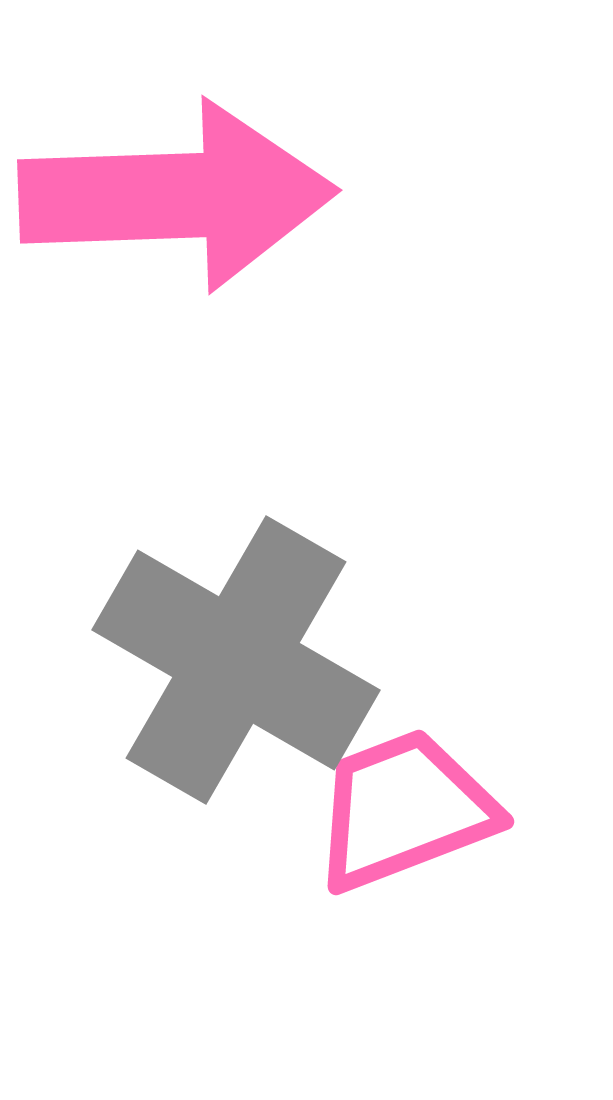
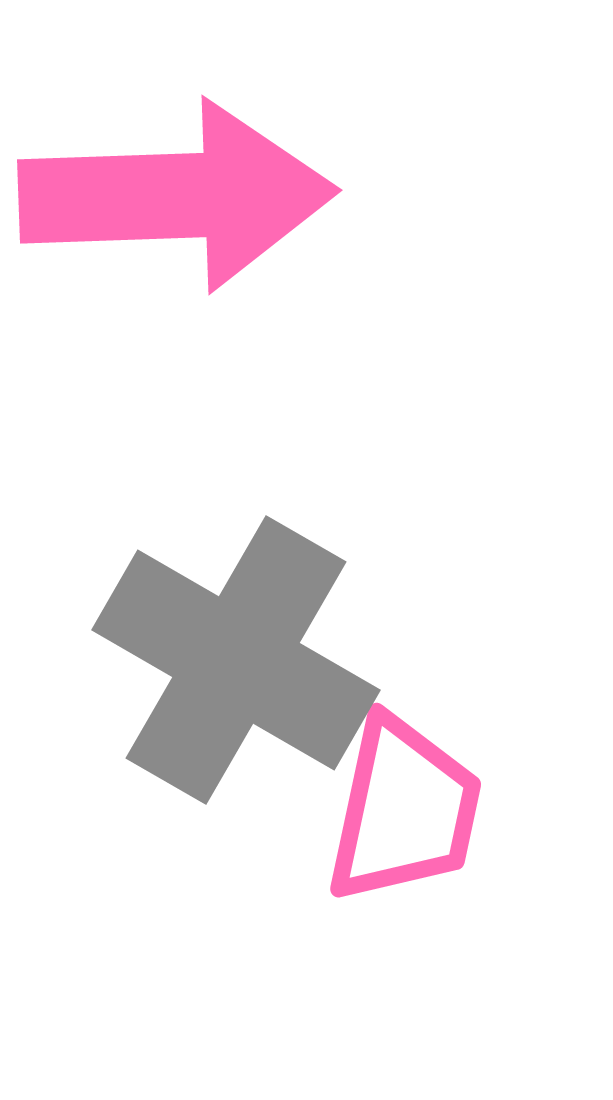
pink trapezoid: rotated 123 degrees clockwise
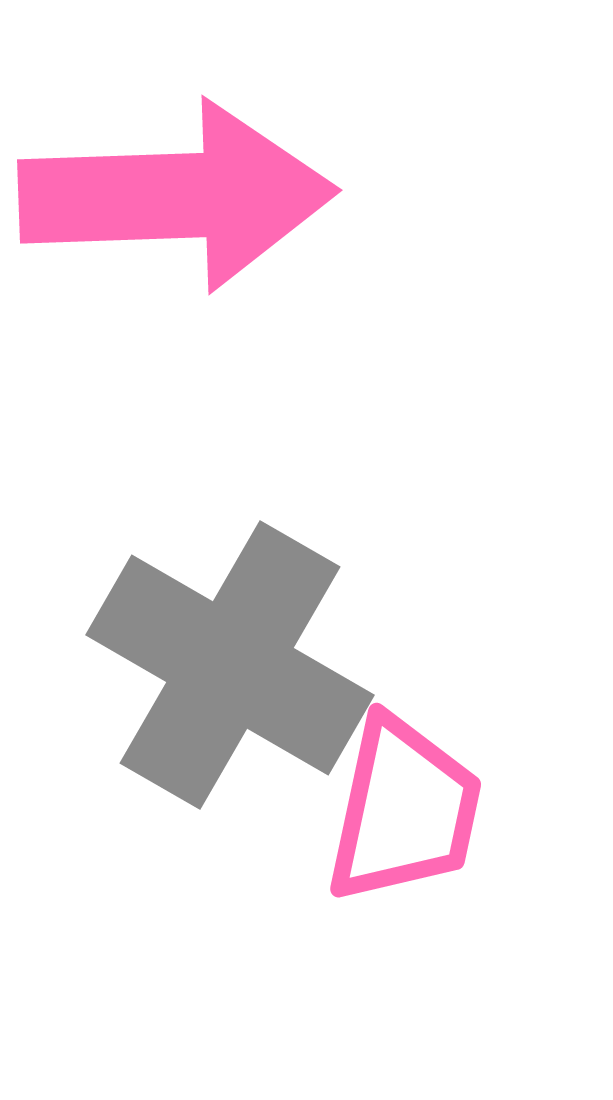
gray cross: moved 6 px left, 5 px down
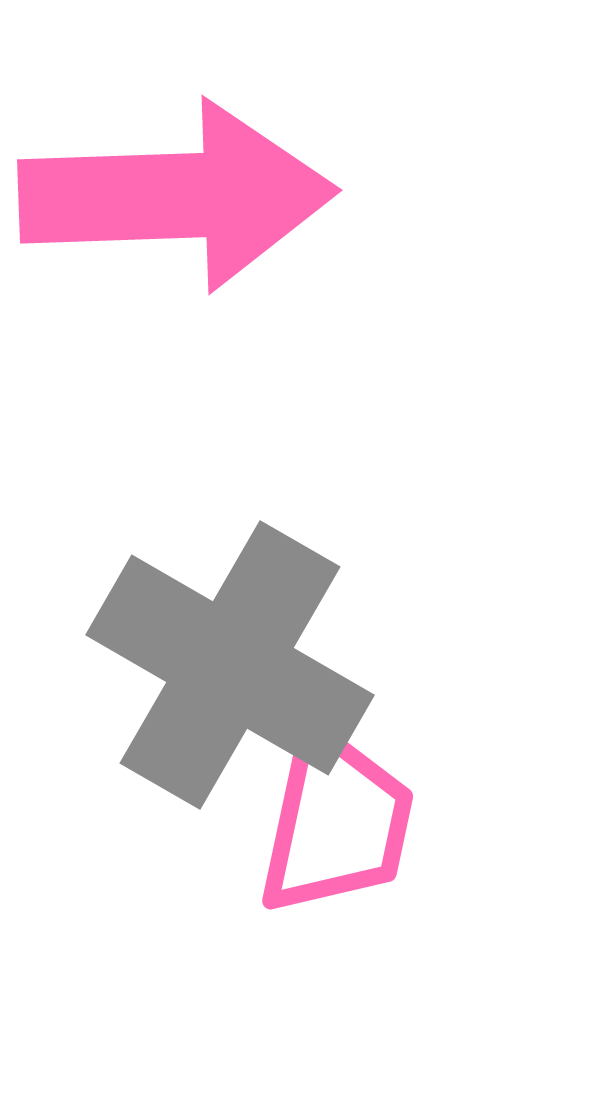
pink trapezoid: moved 68 px left, 12 px down
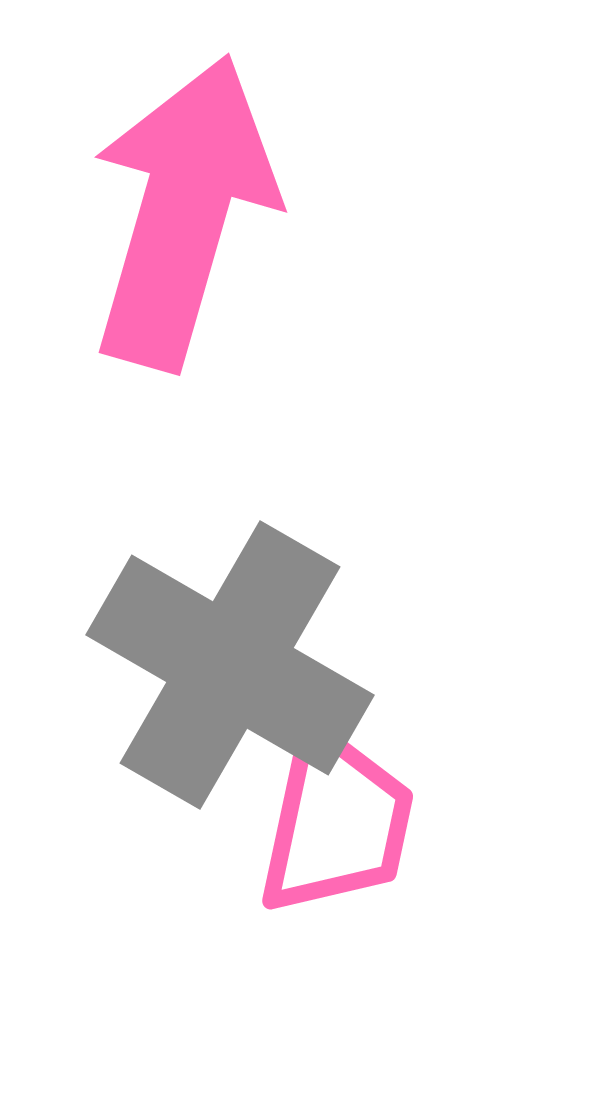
pink arrow: moved 6 px right, 16 px down; rotated 72 degrees counterclockwise
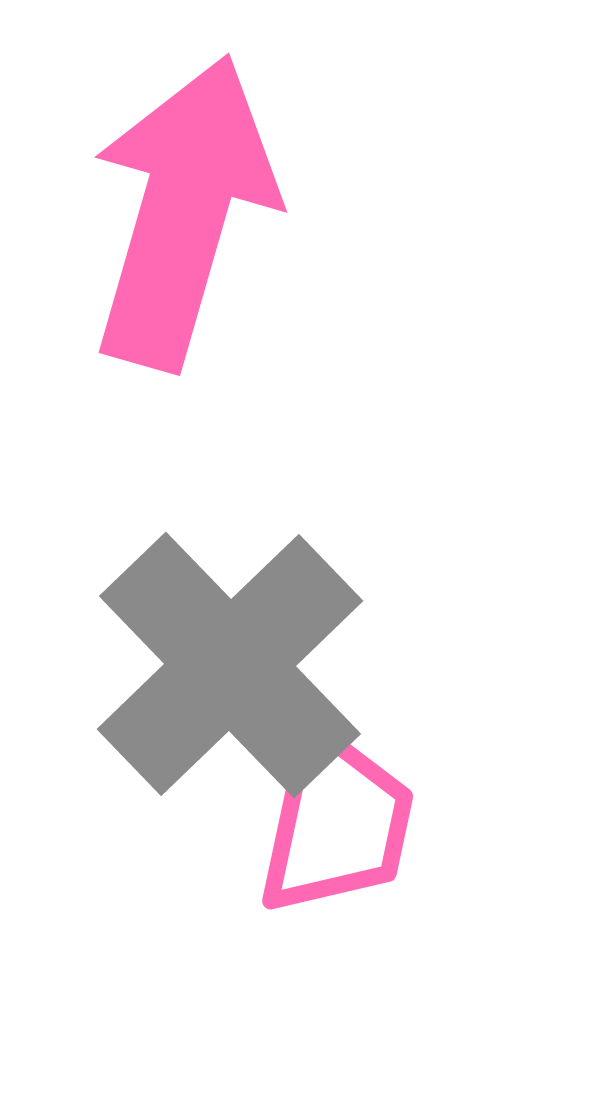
gray cross: rotated 16 degrees clockwise
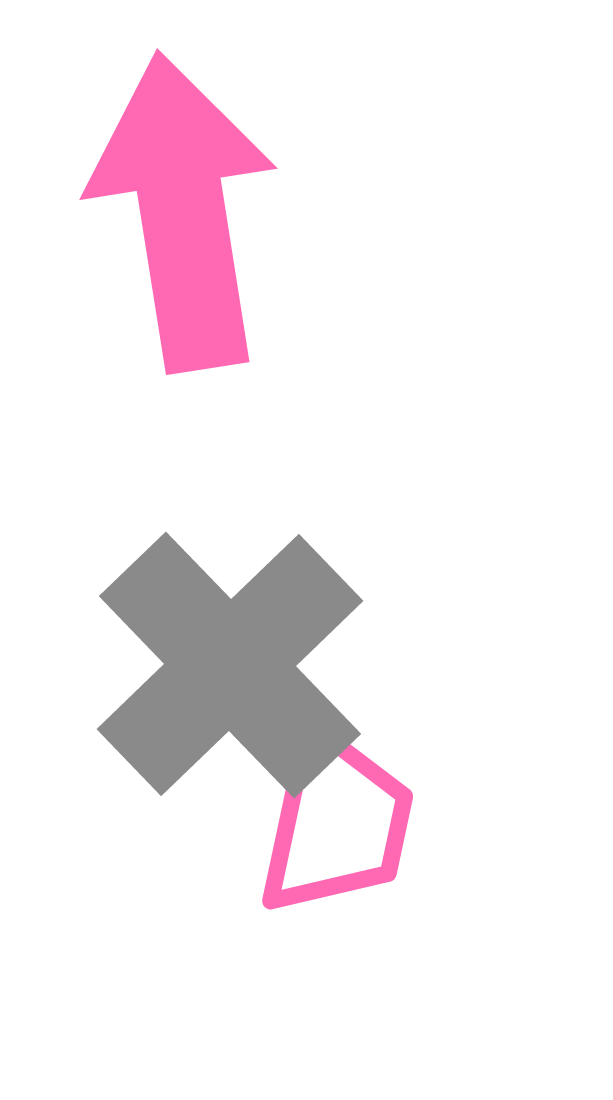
pink arrow: rotated 25 degrees counterclockwise
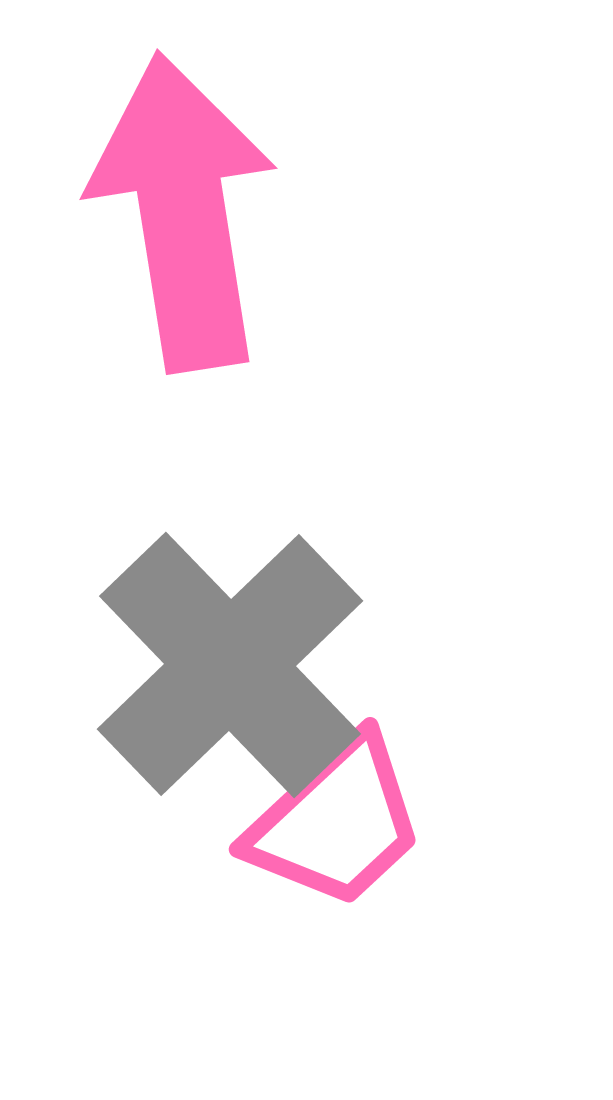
pink trapezoid: rotated 35 degrees clockwise
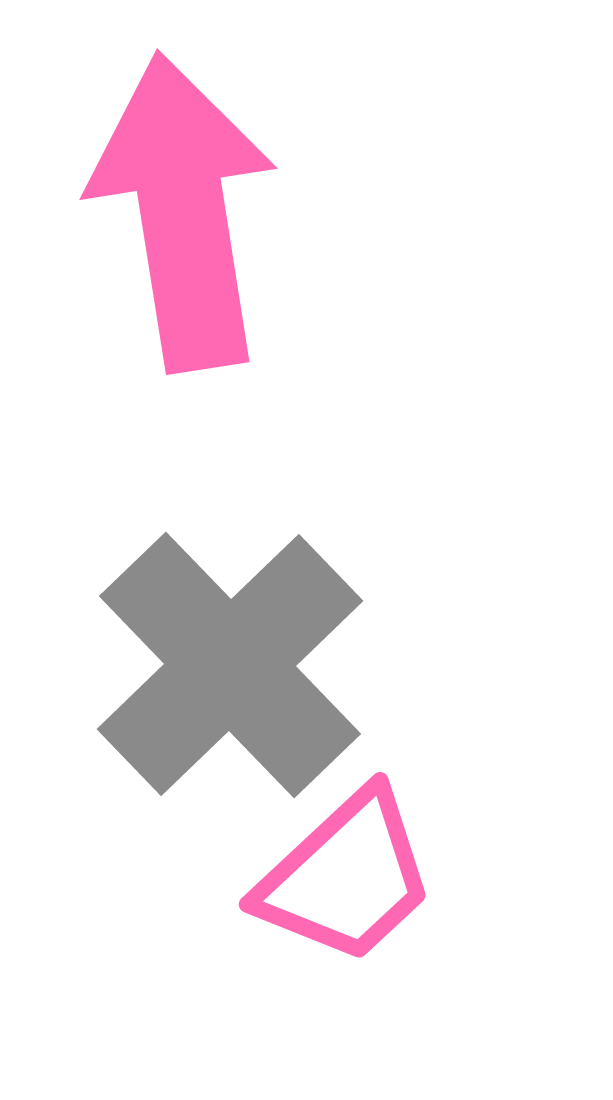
pink trapezoid: moved 10 px right, 55 px down
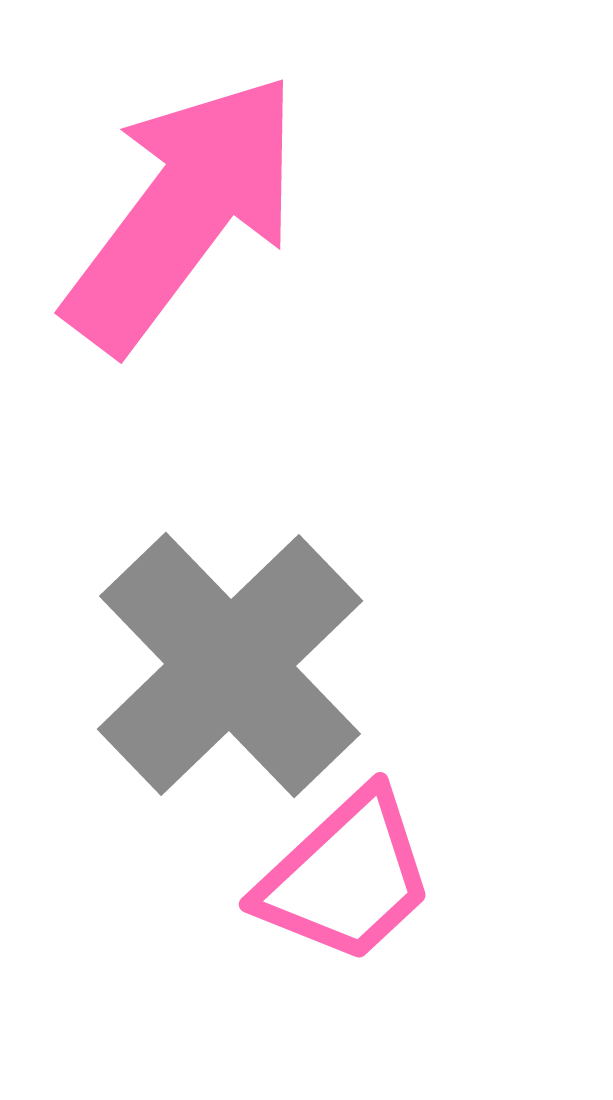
pink arrow: rotated 46 degrees clockwise
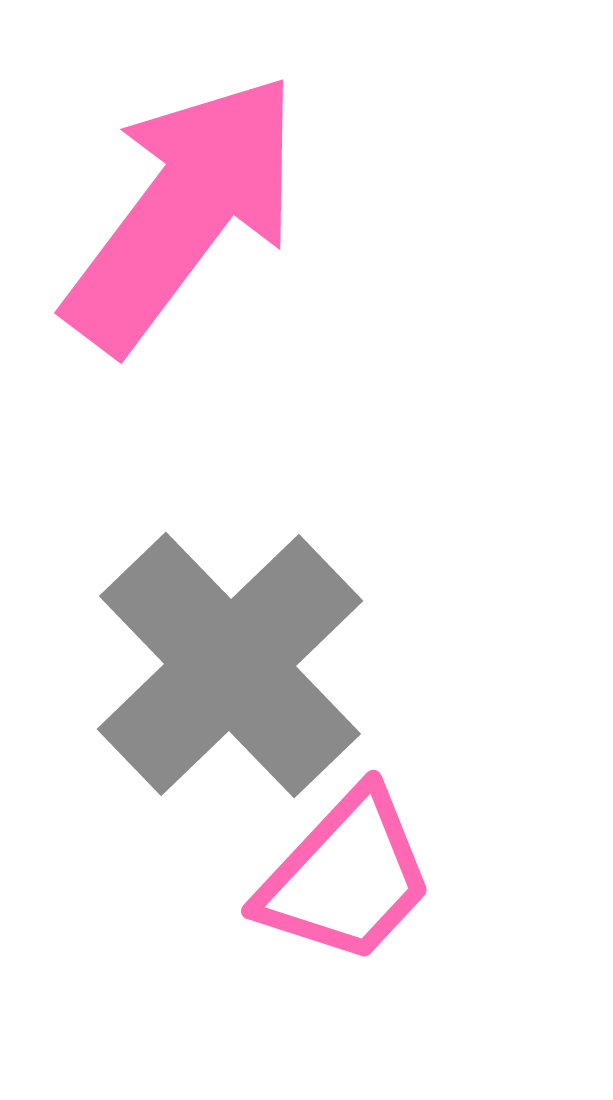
pink trapezoid: rotated 4 degrees counterclockwise
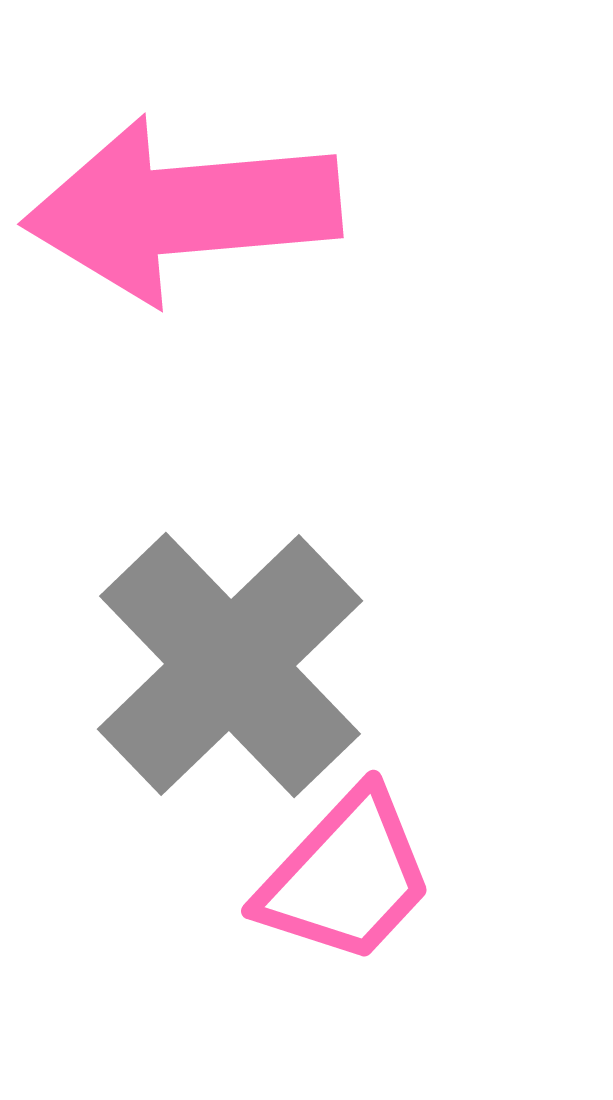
pink arrow: moved 1 px left, 2 px up; rotated 132 degrees counterclockwise
